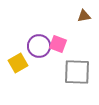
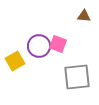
brown triangle: rotated 16 degrees clockwise
yellow square: moved 3 px left, 2 px up
gray square: moved 5 px down; rotated 8 degrees counterclockwise
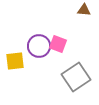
brown triangle: moved 6 px up
yellow square: rotated 24 degrees clockwise
gray square: moved 1 px left; rotated 28 degrees counterclockwise
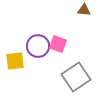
purple circle: moved 1 px left
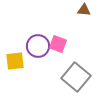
gray square: rotated 16 degrees counterclockwise
